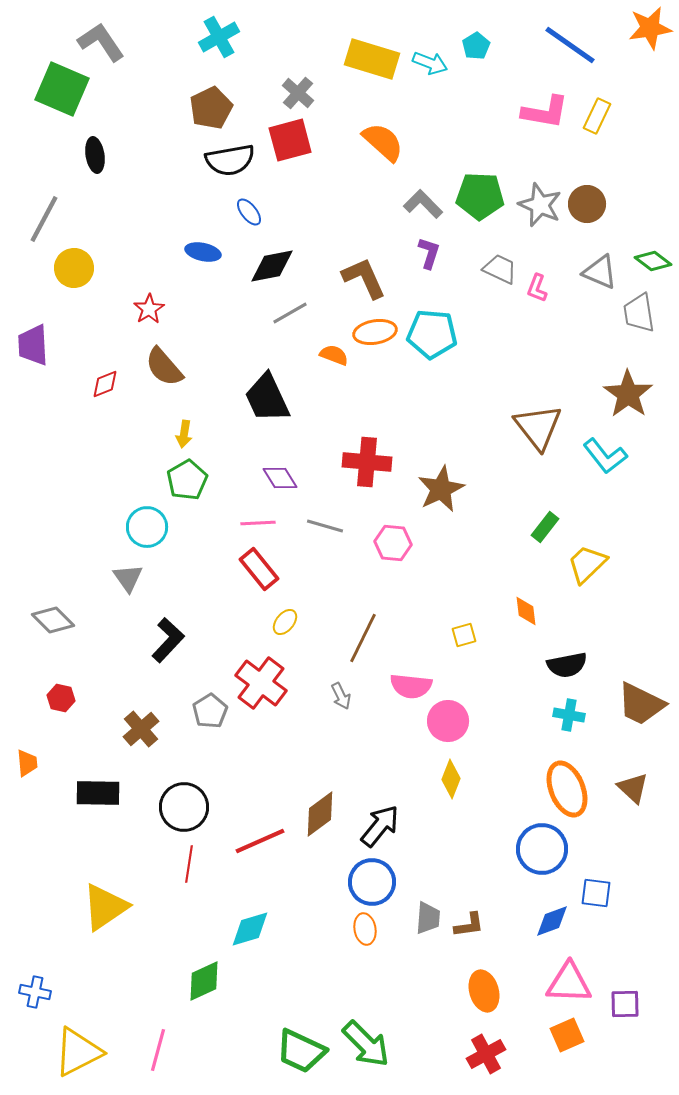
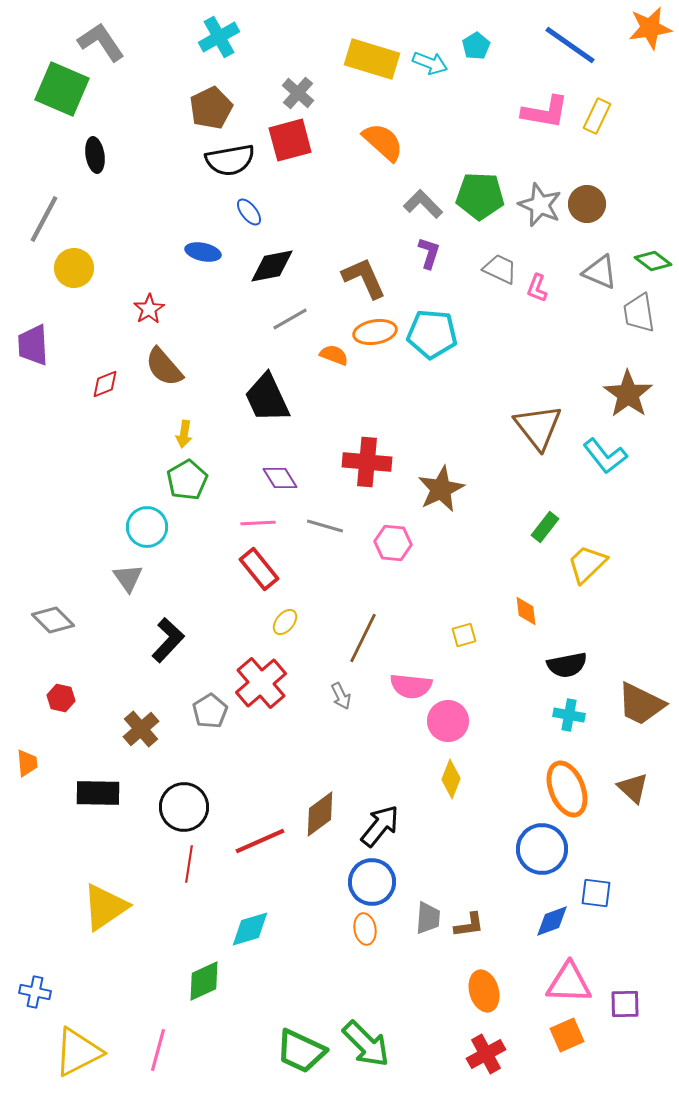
gray line at (290, 313): moved 6 px down
red cross at (261, 683): rotated 12 degrees clockwise
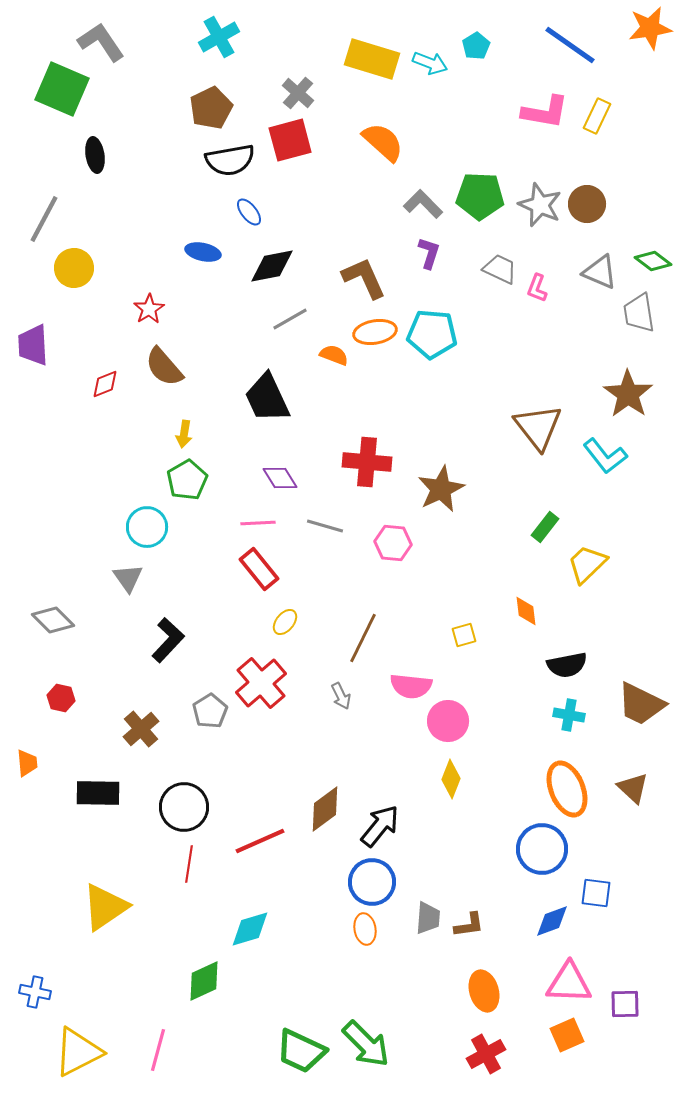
brown diamond at (320, 814): moved 5 px right, 5 px up
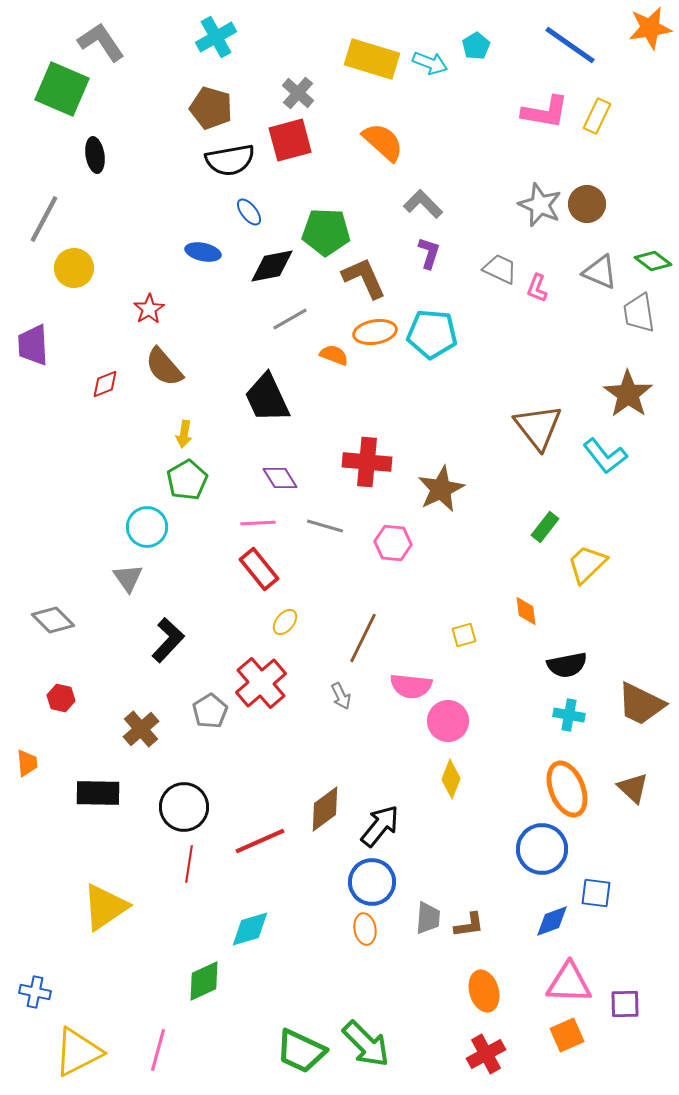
cyan cross at (219, 37): moved 3 px left
brown pentagon at (211, 108): rotated 30 degrees counterclockwise
green pentagon at (480, 196): moved 154 px left, 36 px down
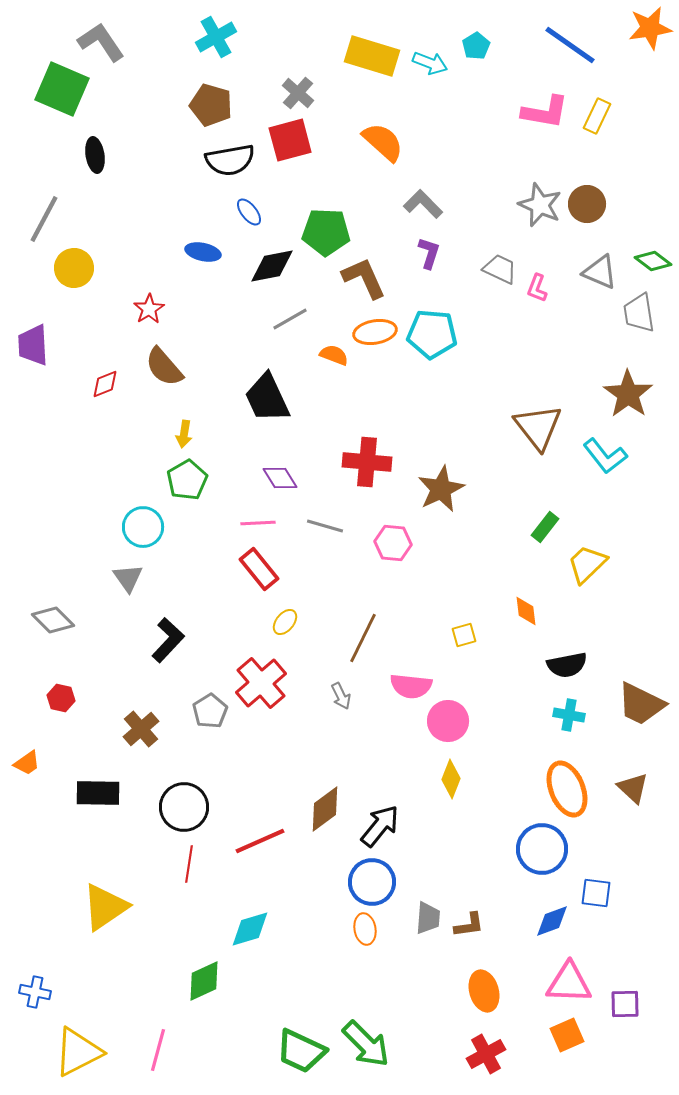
yellow rectangle at (372, 59): moved 3 px up
brown pentagon at (211, 108): moved 3 px up
cyan circle at (147, 527): moved 4 px left
orange trapezoid at (27, 763): rotated 60 degrees clockwise
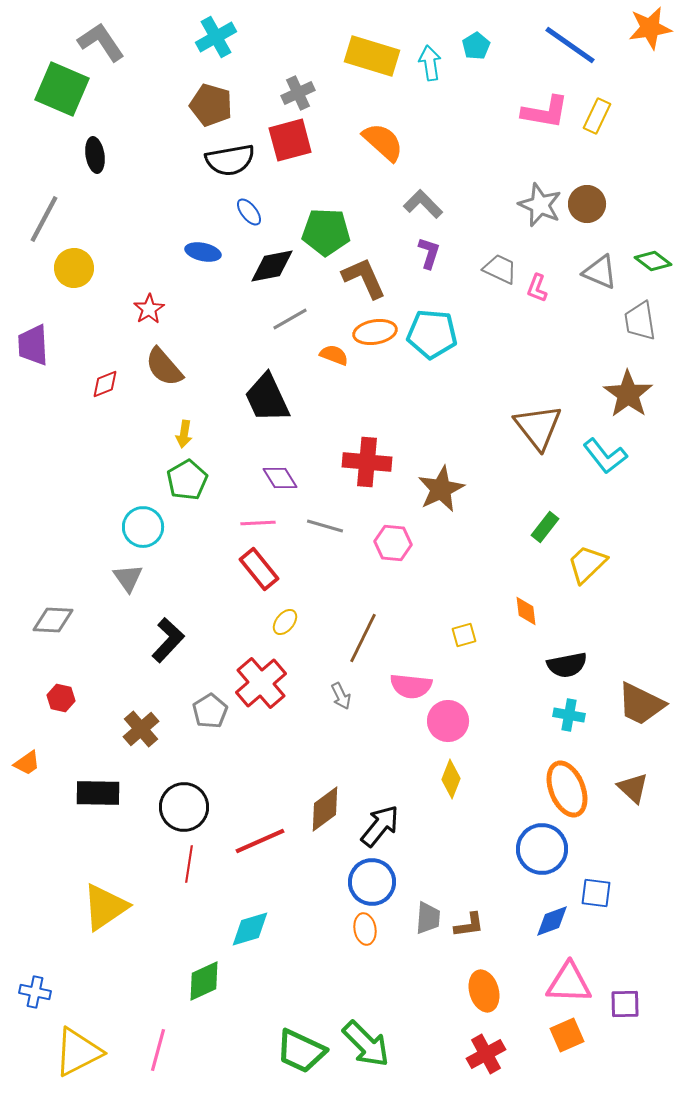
cyan arrow at (430, 63): rotated 120 degrees counterclockwise
gray cross at (298, 93): rotated 24 degrees clockwise
gray trapezoid at (639, 313): moved 1 px right, 8 px down
gray diamond at (53, 620): rotated 42 degrees counterclockwise
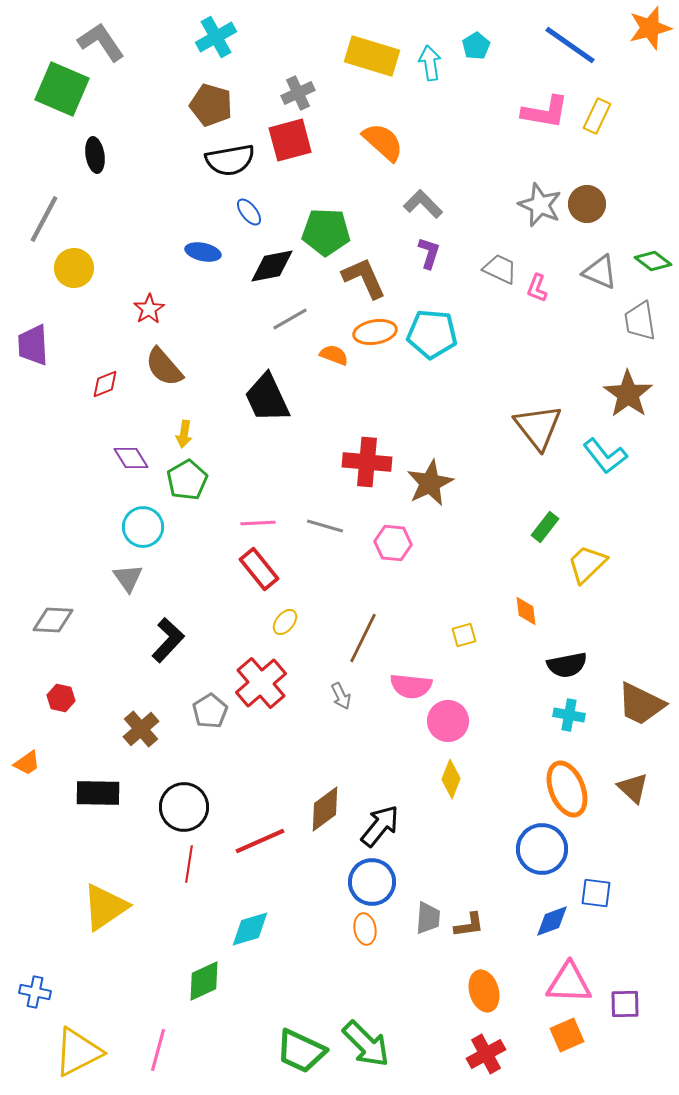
orange star at (650, 28): rotated 6 degrees counterclockwise
purple diamond at (280, 478): moved 149 px left, 20 px up
brown star at (441, 489): moved 11 px left, 6 px up
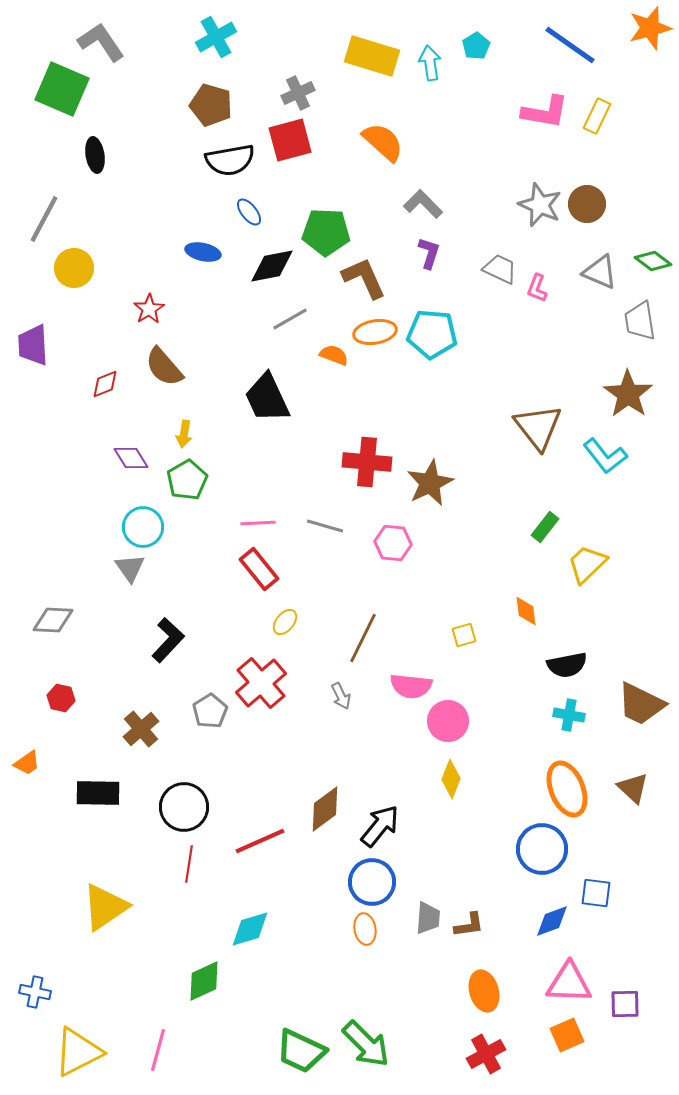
gray triangle at (128, 578): moved 2 px right, 10 px up
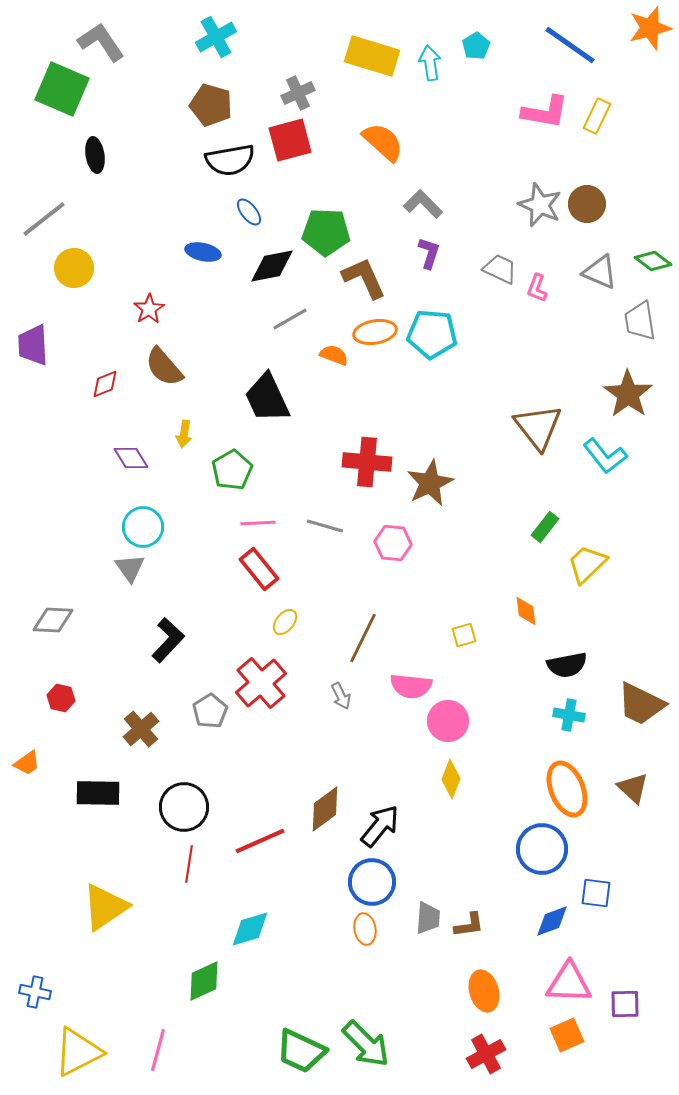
gray line at (44, 219): rotated 24 degrees clockwise
green pentagon at (187, 480): moved 45 px right, 10 px up
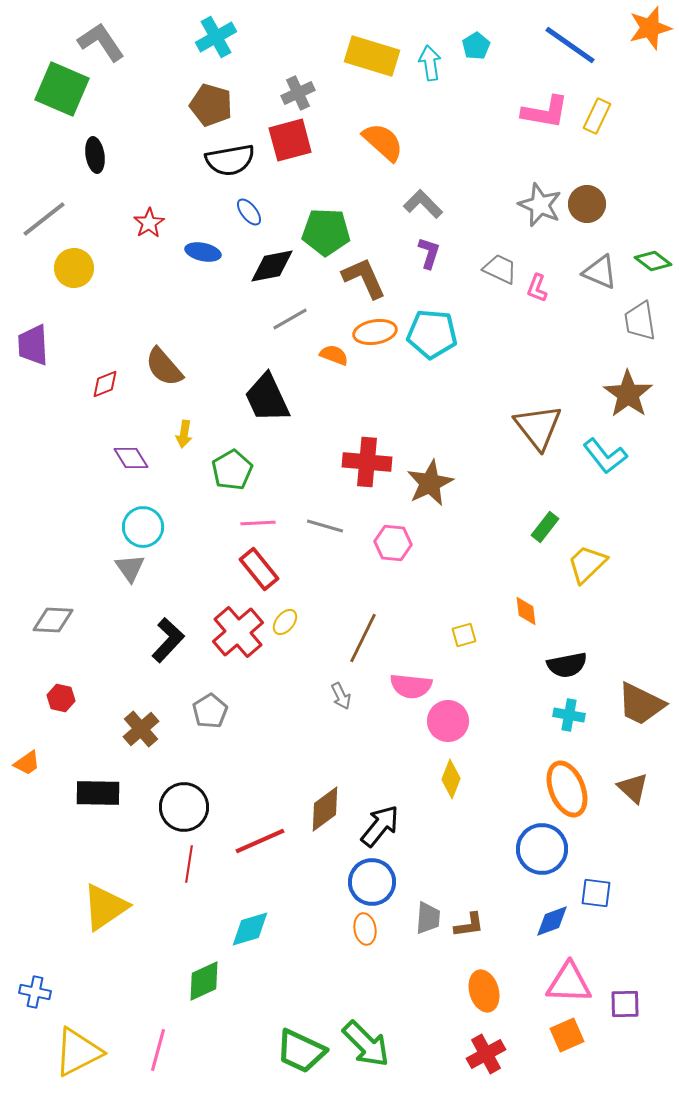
red star at (149, 309): moved 86 px up
red cross at (261, 683): moved 23 px left, 51 px up
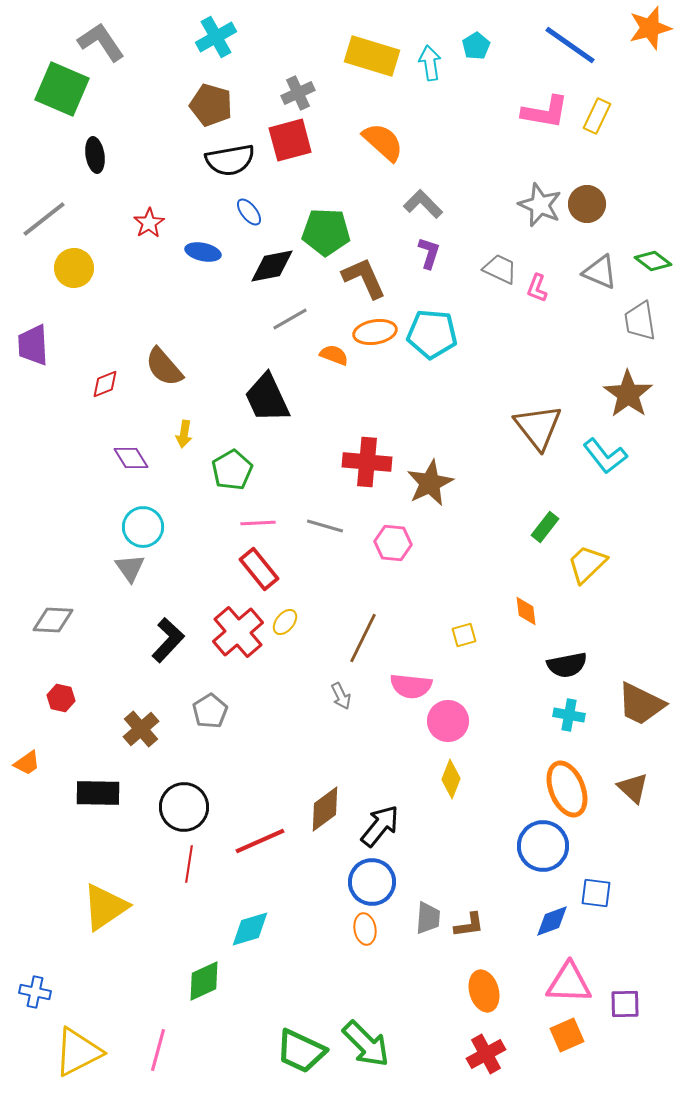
blue circle at (542, 849): moved 1 px right, 3 px up
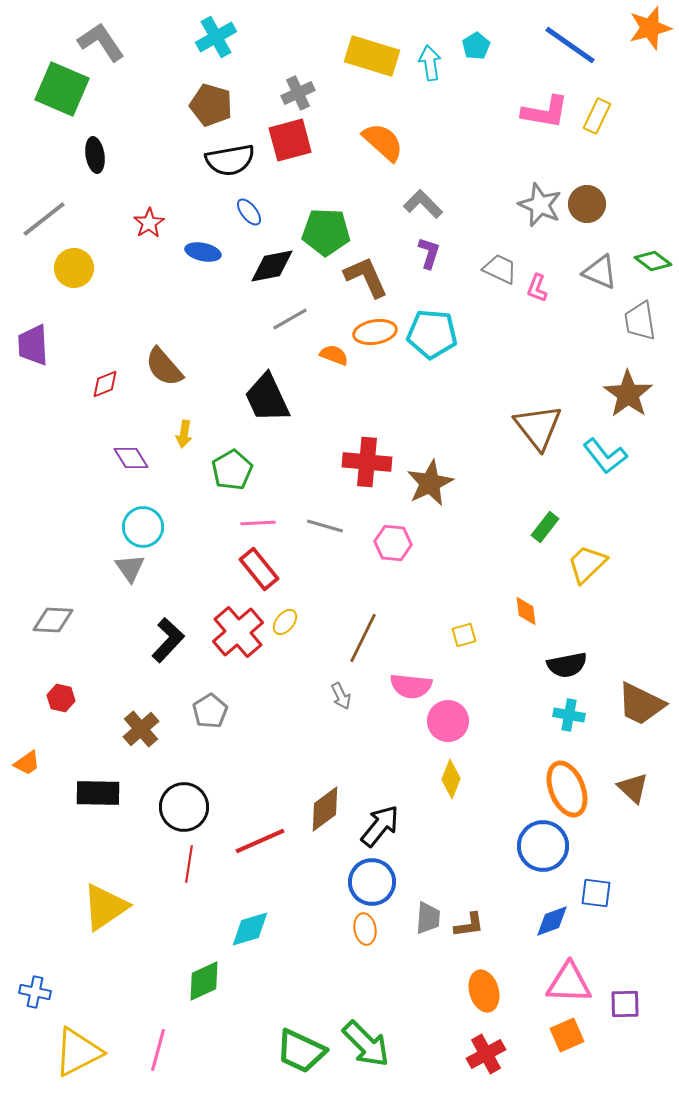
brown L-shape at (364, 278): moved 2 px right, 1 px up
